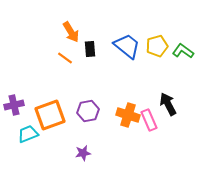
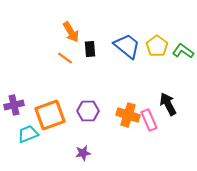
yellow pentagon: rotated 20 degrees counterclockwise
purple hexagon: rotated 10 degrees clockwise
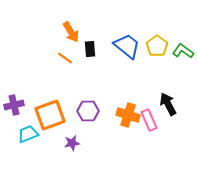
purple star: moved 11 px left, 10 px up
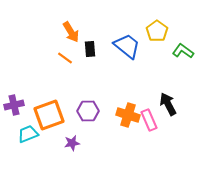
yellow pentagon: moved 15 px up
orange square: moved 1 px left
